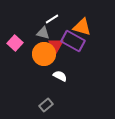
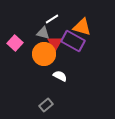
red triangle: moved 1 px left, 2 px up
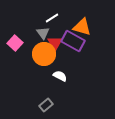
white line: moved 1 px up
gray triangle: rotated 40 degrees clockwise
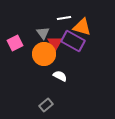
white line: moved 12 px right; rotated 24 degrees clockwise
pink square: rotated 21 degrees clockwise
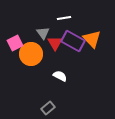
orange triangle: moved 10 px right, 12 px down; rotated 30 degrees clockwise
orange circle: moved 13 px left
gray rectangle: moved 2 px right, 3 px down
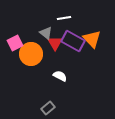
gray triangle: moved 3 px right; rotated 16 degrees counterclockwise
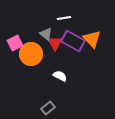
gray triangle: moved 1 px down
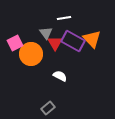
gray triangle: moved 1 px up; rotated 16 degrees clockwise
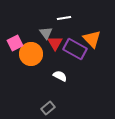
purple rectangle: moved 2 px right, 8 px down
